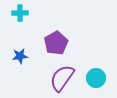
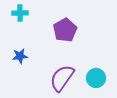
purple pentagon: moved 9 px right, 13 px up
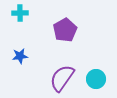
cyan circle: moved 1 px down
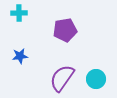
cyan cross: moved 1 px left
purple pentagon: rotated 20 degrees clockwise
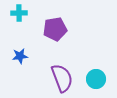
purple pentagon: moved 10 px left, 1 px up
purple semicircle: rotated 124 degrees clockwise
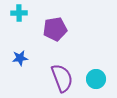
blue star: moved 2 px down
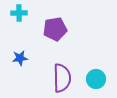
purple semicircle: rotated 20 degrees clockwise
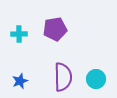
cyan cross: moved 21 px down
blue star: moved 23 px down; rotated 14 degrees counterclockwise
purple semicircle: moved 1 px right, 1 px up
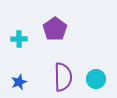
purple pentagon: rotated 25 degrees counterclockwise
cyan cross: moved 5 px down
blue star: moved 1 px left, 1 px down
